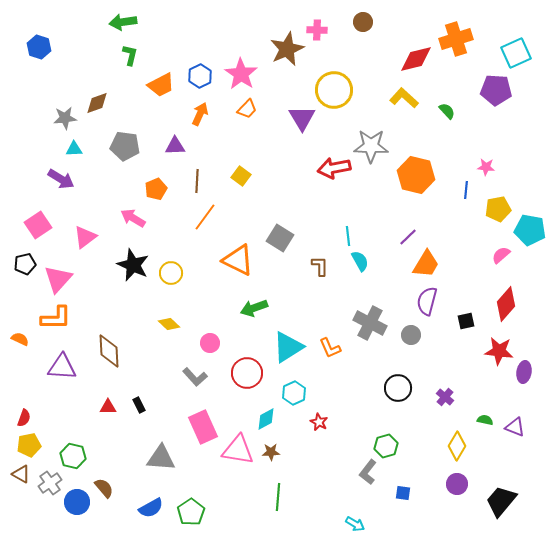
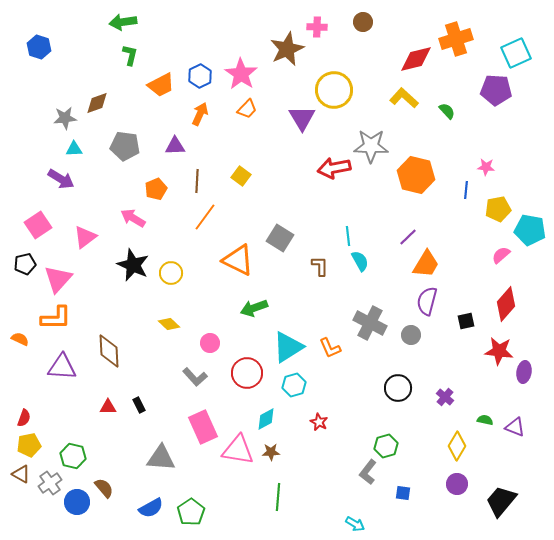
pink cross at (317, 30): moved 3 px up
cyan hexagon at (294, 393): moved 8 px up; rotated 10 degrees clockwise
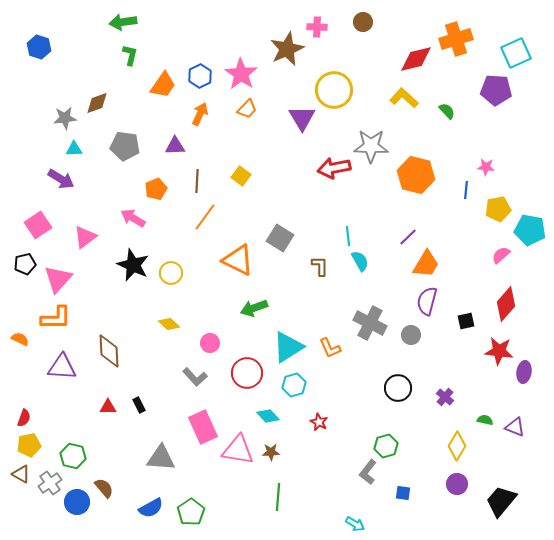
orange trapezoid at (161, 85): moved 2 px right; rotated 28 degrees counterclockwise
cyan diamond at (266, 419): moved 2 px right, 3 px up; rotated 75 degrees clockwise
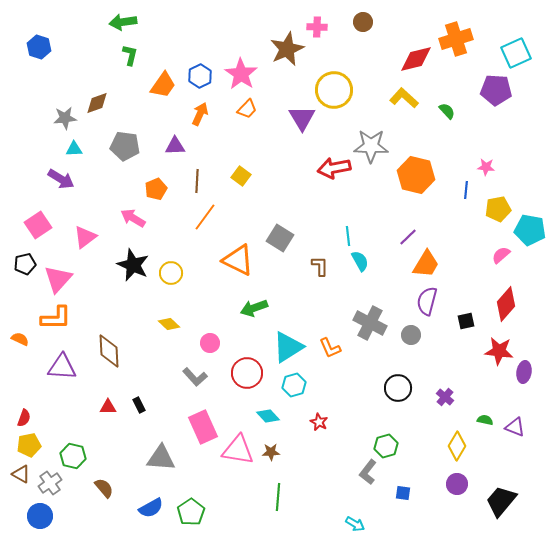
blue circle at (77, 502): moved 37 px left, 14 px down
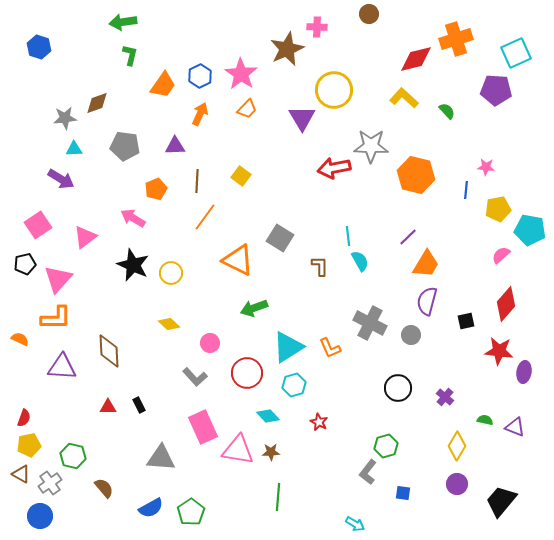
brown circle at (363, 22): moved 6 px right, 8 px up
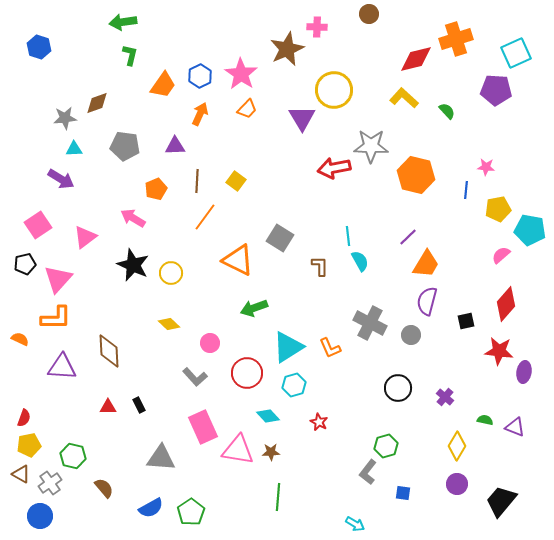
yellow square at (241, 176): moved 5 px left, 5 px down
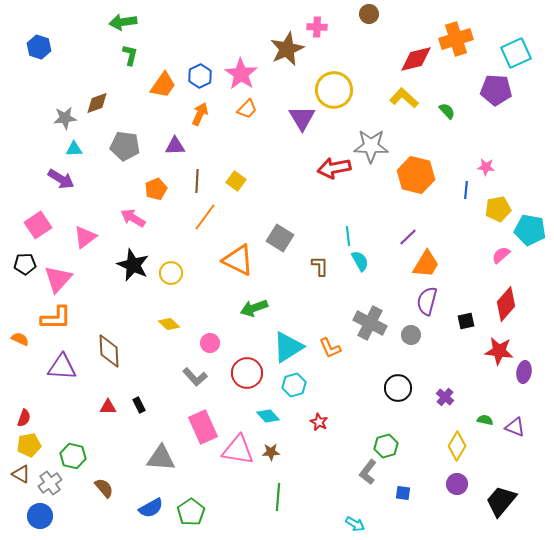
black pentagon at (25, 264): rotated 10 degrees clockwise
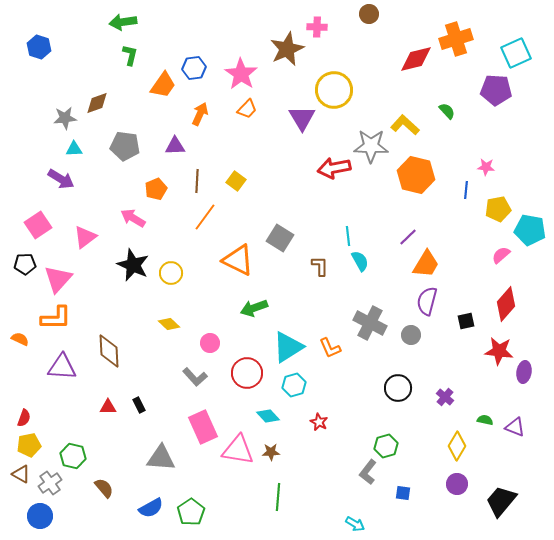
blue hexagon at (200, 76): moved 6 px left, 8 px up; rotated 20 degrees clockwise
yellow L-shape at (404, 98): moved 1 px right, 27 px down
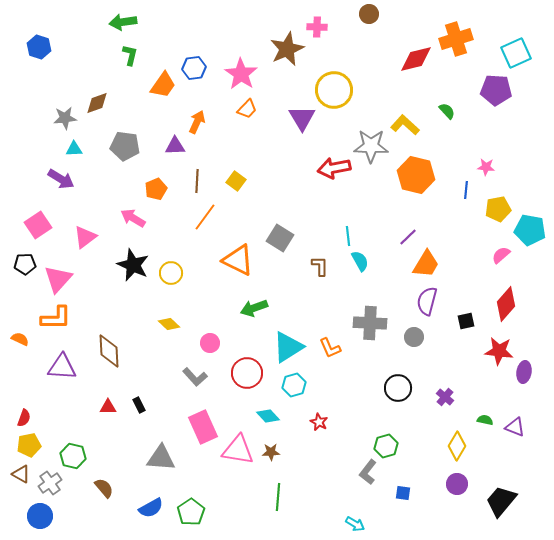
orange arrow at (200, 114): moved 3 px left, 8 px down
gray cross at (370, 323): rotated 24 degrees counterclockwise
gray circle at (411, 335): moved 3 px right, 2 px down
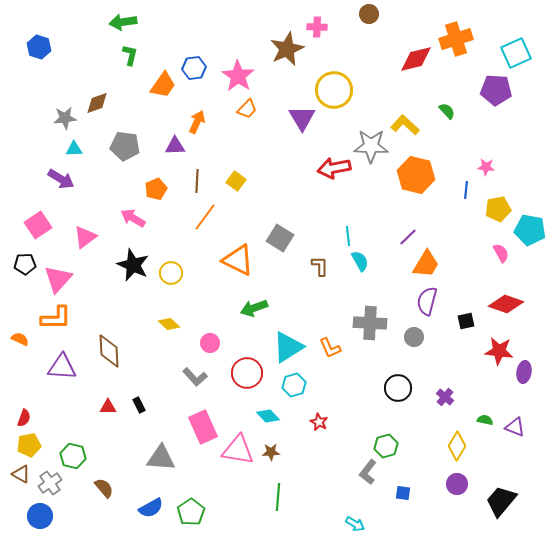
pink star at (241, 74): moved 3 px left, 2 px down
pink semicircle at (501, 255): moved 2 px up; rotated 102 degrees clockwise
red diamond at (506, 304): rotated 68 degrees clockwise
